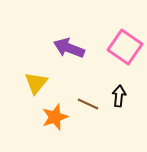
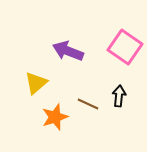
purple arrow: moved 1 px left, 3 px down
yellow triangle: rotated 10 degrees clockwise
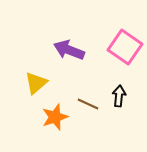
purple arrow: moved 1 px right, 1 px up
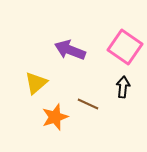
purple arrow: moved 1 px right
black arrow: moved 4 px right, 9 px up
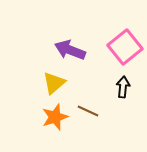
pink square: rotated 16 degrees clockwise
yellow triangle: moved 18 px right
brown line: moved 7 px down
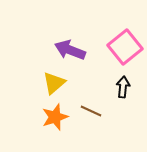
brown line: moved 3 px right
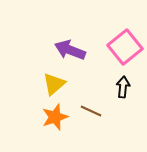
yellow triangle: moved 1 px down
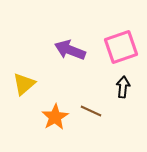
pink square: moved 4 px left; rotated 20 degrees clockwise
yellow triangle: moved 30 px left
orange star: rotated 12 degrees counterclockwise
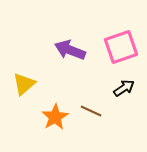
black arrow: moved 1 px right, 1 px down; rotated 50 degrees clockwise
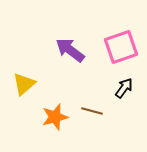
purple arrow: rotated 16 degrees clockwise
black arrow: rotated 20 degrees counterclockwise
brown line: moved 1 px right; rotated 10 degrees counterclockwise
orange star: rotated 16 degrees clockwise
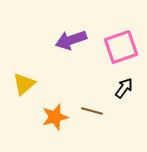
purple arrow: moved 1 px right, 10 px up; rotated 56 degrees counterclockwise
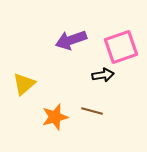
black arrow: moved 21 px left, 13 px up; rotated 45 degrees clockwise
